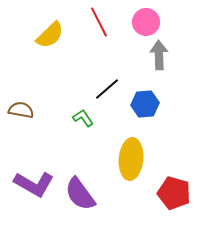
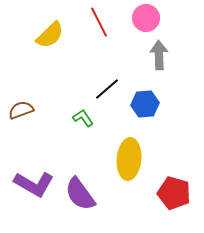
pink circle: moved 4 px up
brown semicircle: rotated 30 degrees counterclockwise
yellow ellipse: moved 2 px left
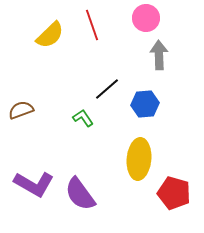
red line: moved 7 px left, 3 px down; rotated 8 degrees clockwise
yellow ellipse: moved 10 px right
